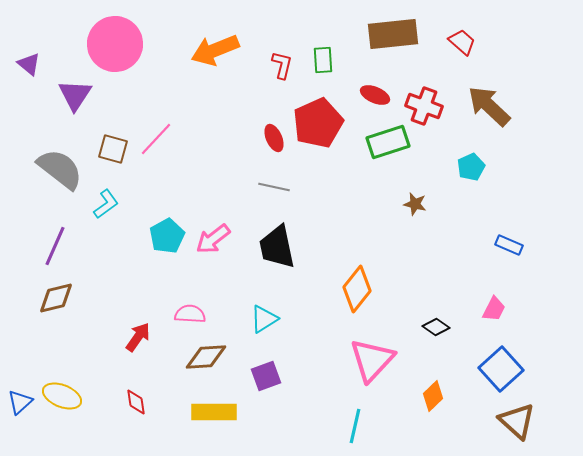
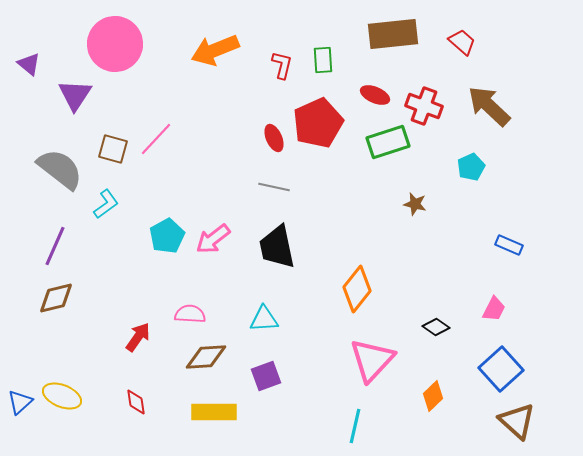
cyan triangle at (264, 319): rotated 28 degrees clockwise
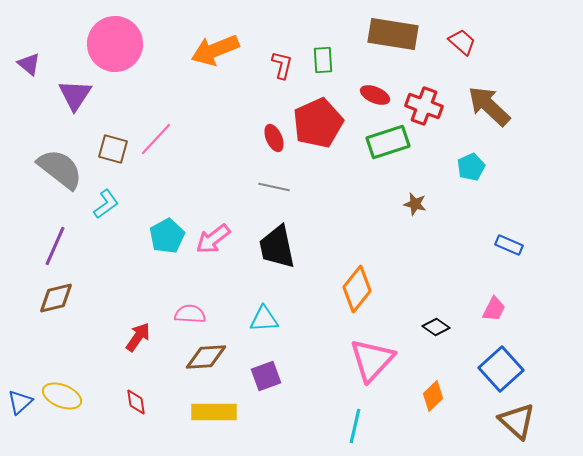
brown rectangle at (393, 34): rotated 15 degrees clockwise
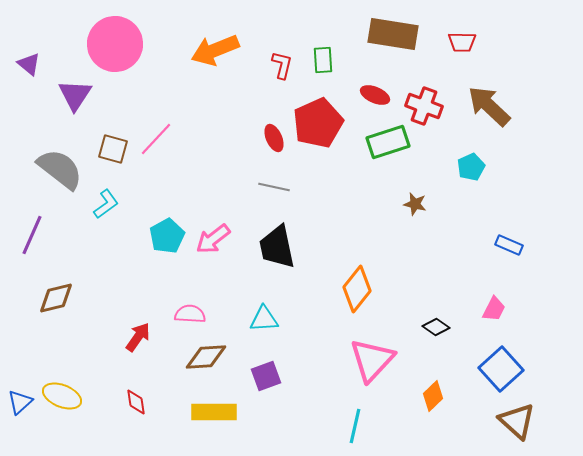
red trapezoid at (462, 42): rotated 140 degrees clockwise
purple line at (55, 246): moved 23 px left, 11 px up
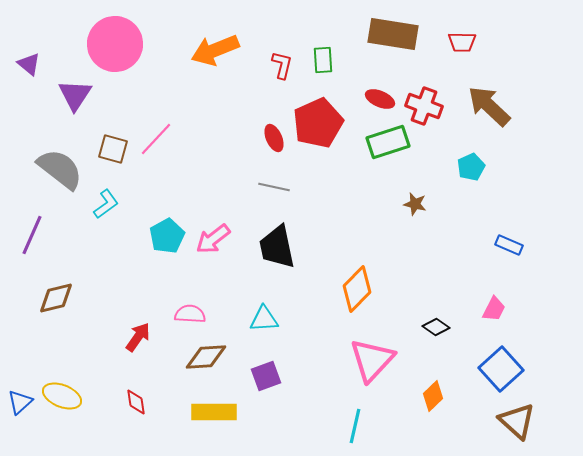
red ellipse at (375, 95): moved 5 px right, 4 px down
orange diamond at (357, 289): rotated 6 degrees clockwise
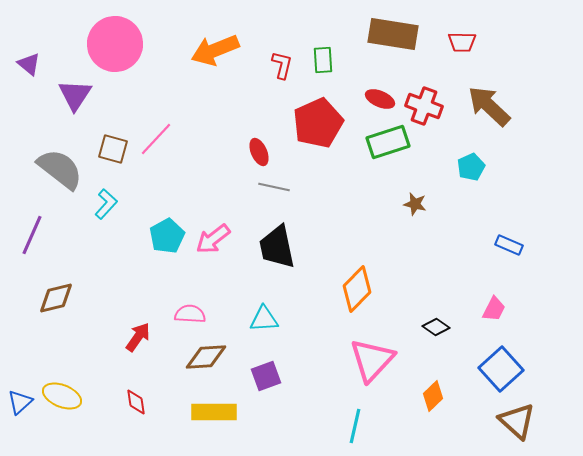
red ellipse at (274, 138): moved 15 px left, 14 px down
cyan L-shape at (106, 204): rotated 12 degrees counterclockwise
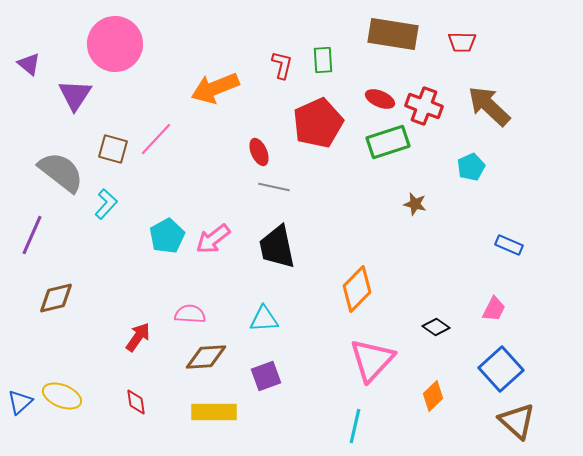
orange arrow at (215, 50): moved 38 px down
gray semicircle at (60, 169): moved 1 px right, 3 px down
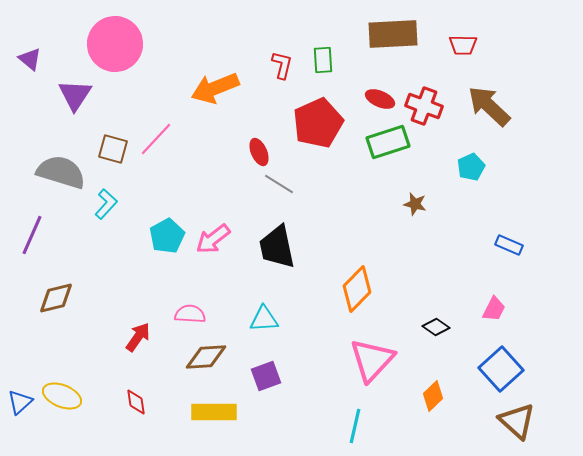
brown rectangle at (393, 34): rotated 12 degrees counterclockwise
red trapezoid at (462, 42): moved 1 px right, 3 px down
purple triangle at (29, 64): moved 1 px right, 5 px up
gray semicircle at (61, 172): rotated 21 degrees counterclockwise
gray line at (274, 187): moved 5 px right, 3 px up; rotated 20 degrees clockwise
